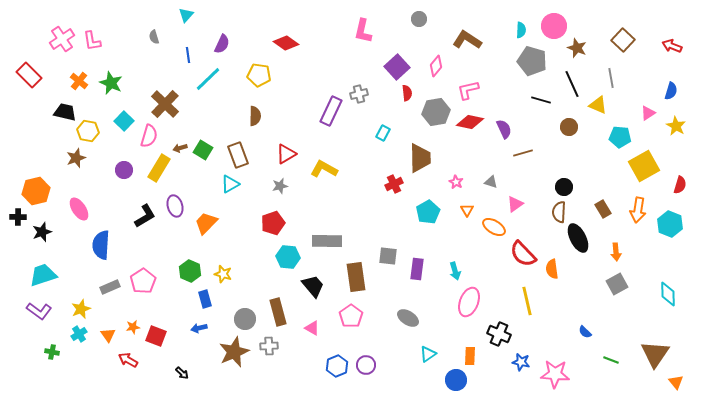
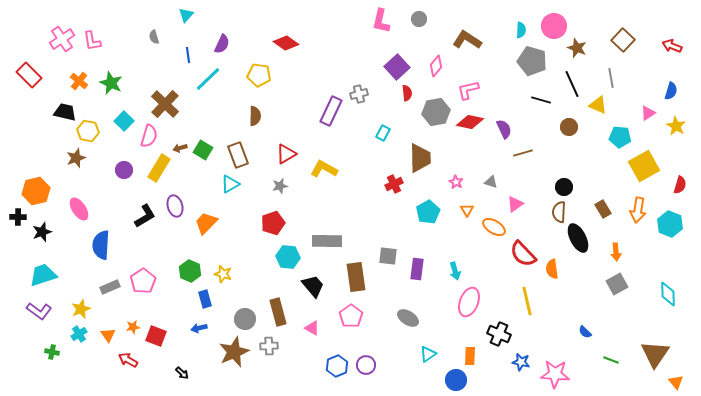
pink L-shape at (363, 31): moved 18 px right, 10 px up
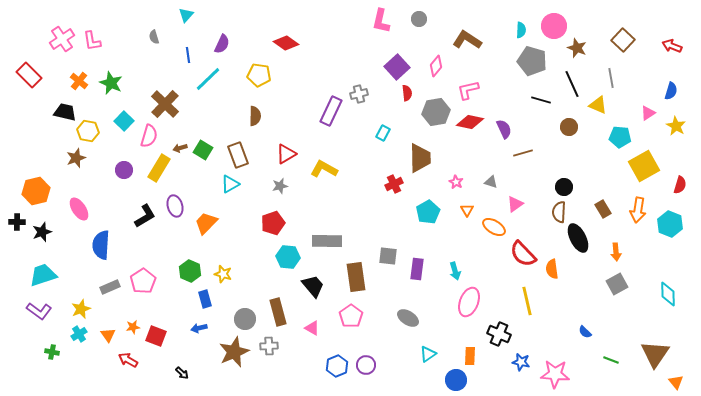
black cross at (18, 217): moved 1 px left, 5 px down
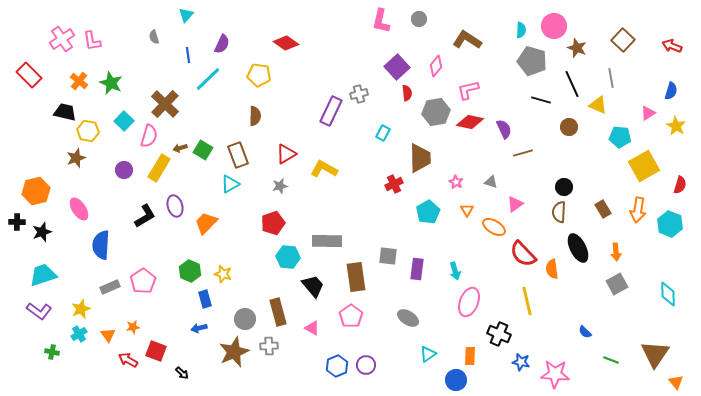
black ellipse at (578, 238): moved 10 px down
red square at (156, 336): moved 15 px down
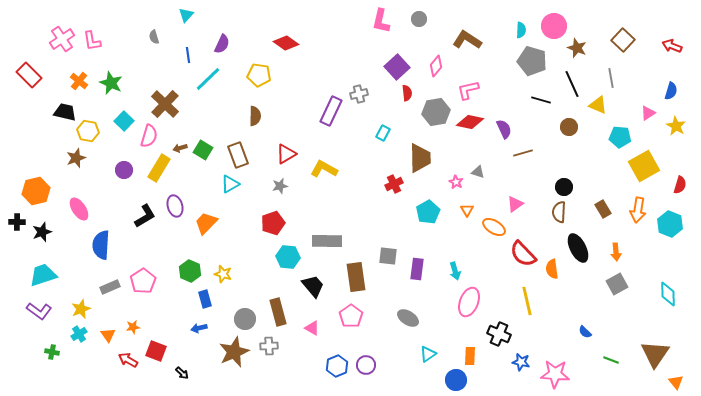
gray triangle at (491, 182): moved 13 px left, 10 px up
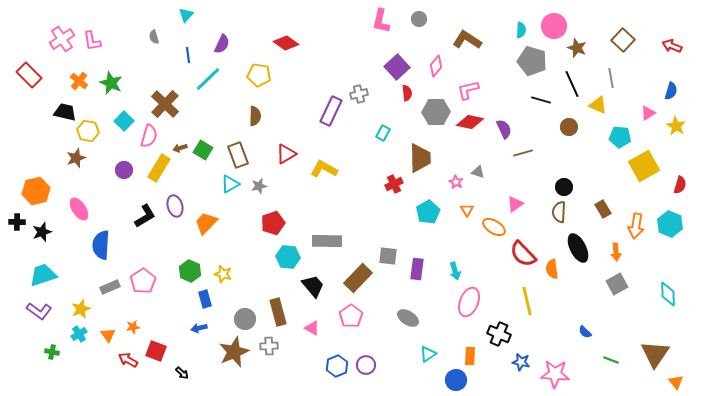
gray hexagon at (436, 112): rotated 8 degrees clockwise
gray star at (280, 186): moved 21 px left
orange arrow at (638, 210): moved 2 px left, 16 px down
brown rectangle at (356, 277): moved 2 px right, 1 px down; rotated 52 degrees clockwise
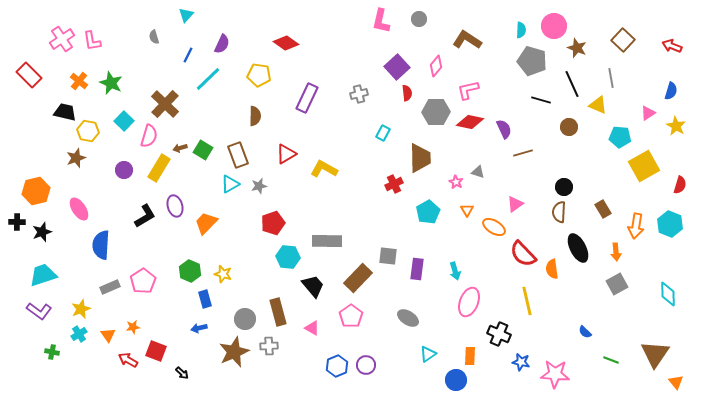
blue line at (188, 55): rotated 35 degrees clockwise
purple rectangle at (331, 111): moved 24 px left, 13 px up
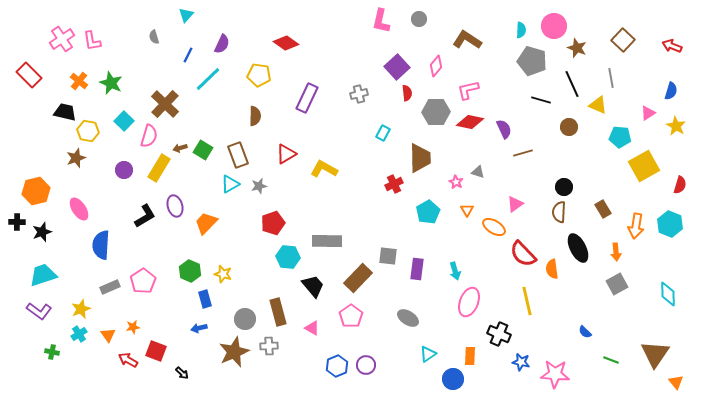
blue circle at (456, 380): moved 3 px left, 1 px up
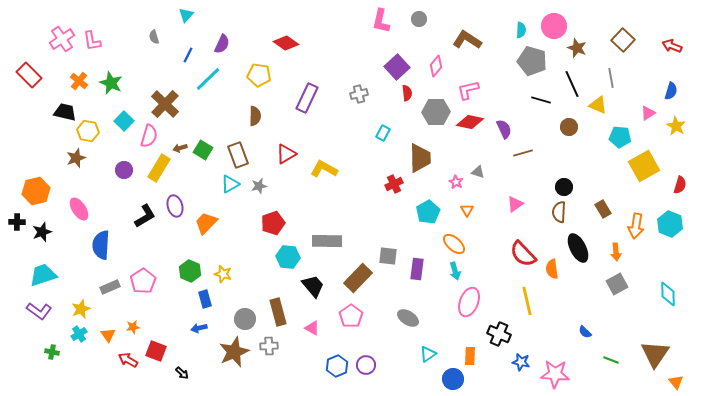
orange ellipse at (494, 227): moved 40 px left, 17 px down; rotated 10 degrees clockwise
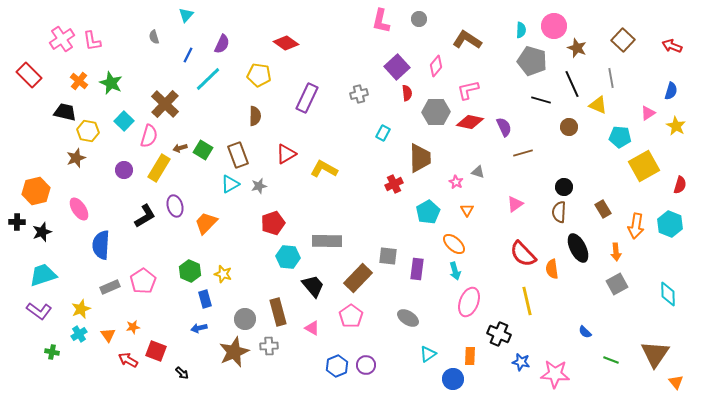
purple semicircle at (504, 129): moved 2 px up
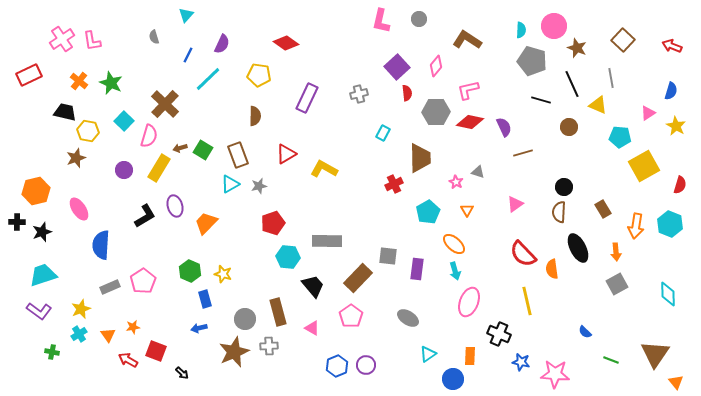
red rectangle at (29, 75): rotated 70 degrees counterclockwise
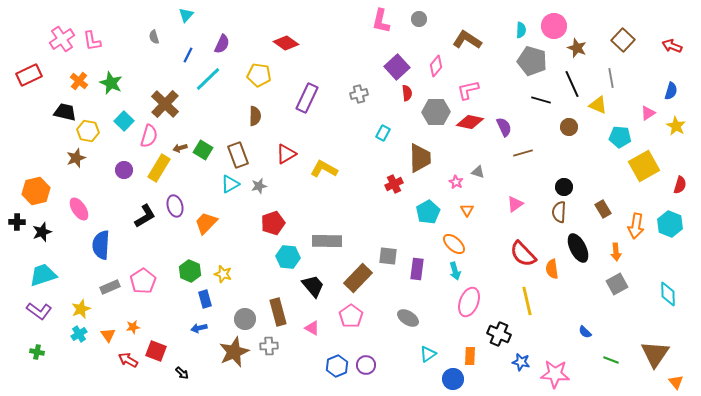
green cross at (52, 352): moved 15 px left
